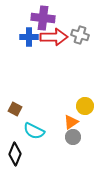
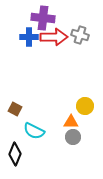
orange triangle: rotated 35 degrees clockwise
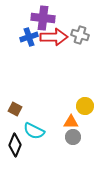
blue cross: rotated 18 degrees counterclockwise
black diamond: moved 9 px up
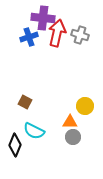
red arrow: moved 3 px right, 4 px up; rotated 76 degrees counterclockwise
brown square: moved 10 px right, 7 px up
orange triangle: moved 1 px left
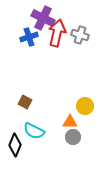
purple cross: rotated 20 degrees clockwise
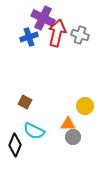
orange triangle: moved 2 px left, 2 px down
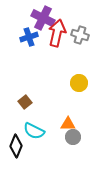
brown square: rotated 24 degrees clockwise
yellow circle: moved 6 px left, 23 px up
black diamond: moved 1 px right, 1 px down
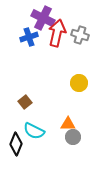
black diamond: moved 2 px up
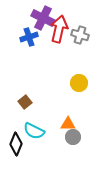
red arrow: moved 2 px right, 4 px up
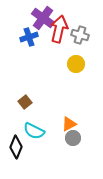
purple cross: rotated 10 degrees clockwise
yellow circle: moved 3 px left, 19 px up
orange triangle: moved 1 px right; rotated 28 degrees counterclockwise
gray circle: moved 1 px down
black diamond: moved 3 px down
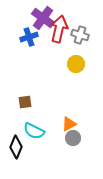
brown square: rotated 32 degrees clockwise
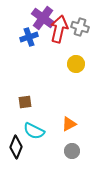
gray cross: moved 8 px up
gray circle: moved 1 px left, 13 px down
